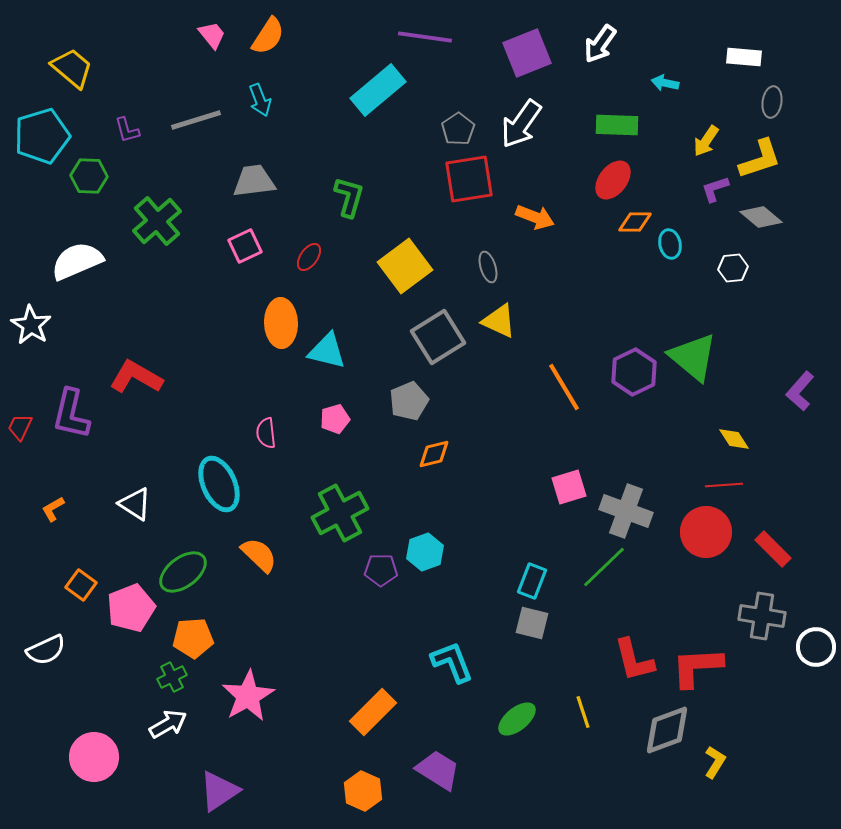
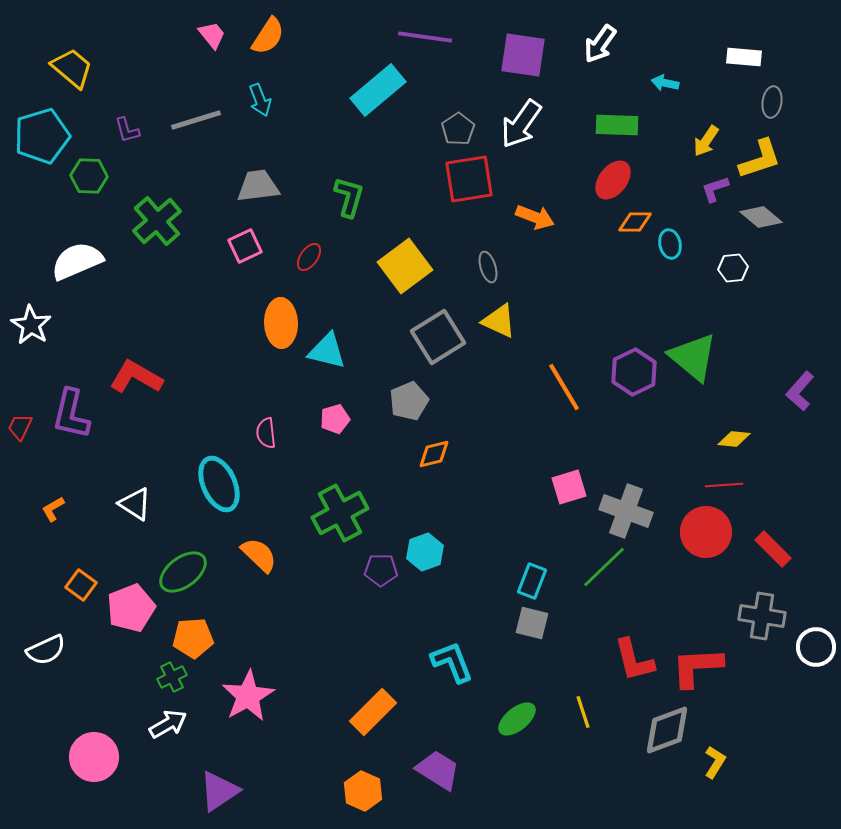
purple square at (527, 53): moved 4 px left, 2 px down; rotated 30 degrees clockwise
gray trapezoid at (254, 181): moved 4 px right, 5 px down
yellow diamond at (734, 439): rotated 52 degrees counterclockwise
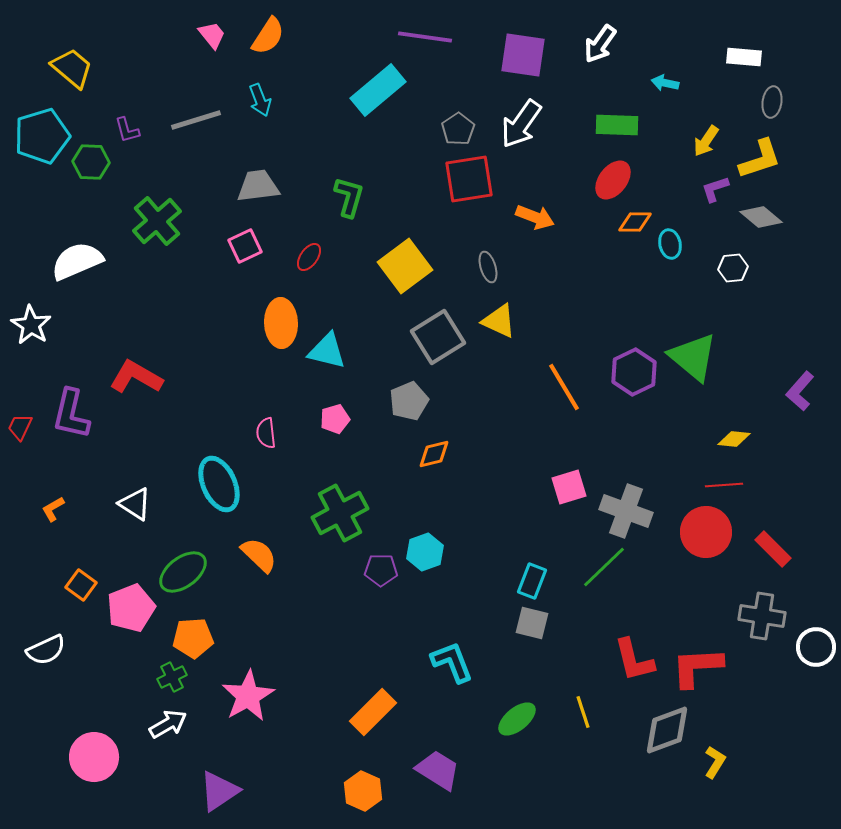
green hexagon at (89, 176): moved 2 px right, 14 px up
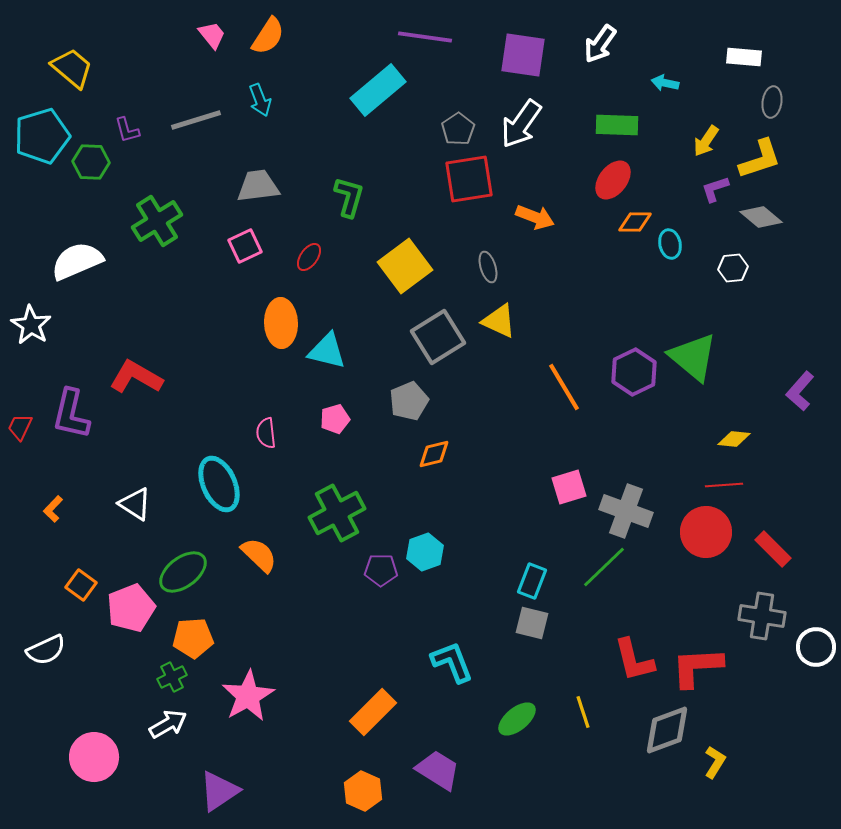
green cross at (157, 221): rotated 9 degrees clockwise
orange L-shape at (53, 509): rotated 16 degrees counterclockwise
green cross at (340, 513): moved 3 px left
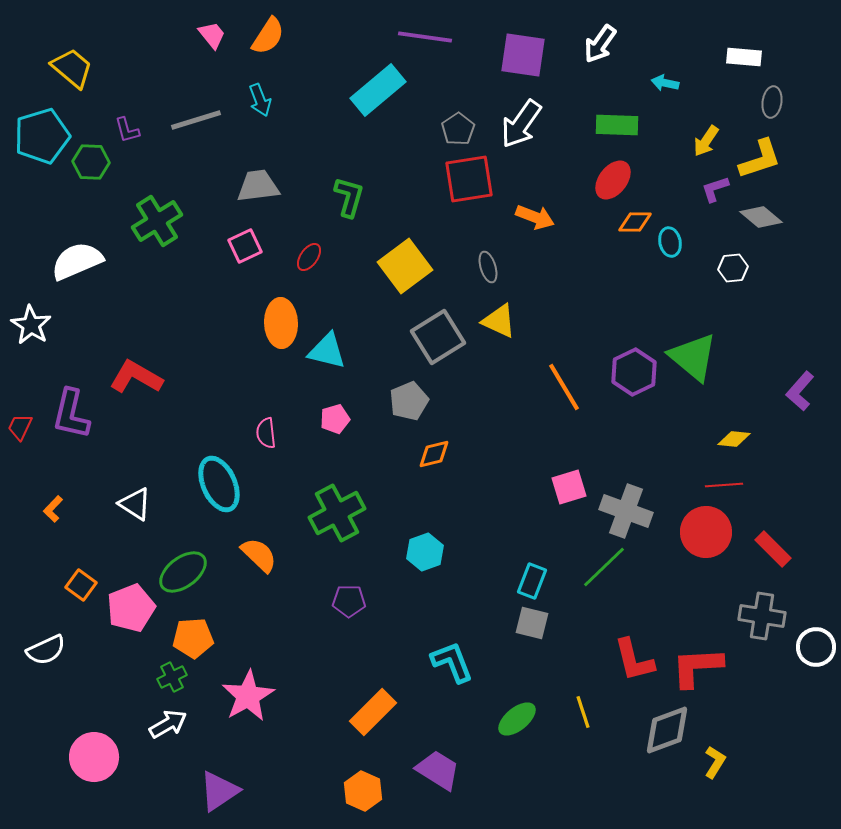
cyan ellipse at (670, 244): moved 2 px up
purple pentagon at (381, 570): moved 32 px left, 31 px down
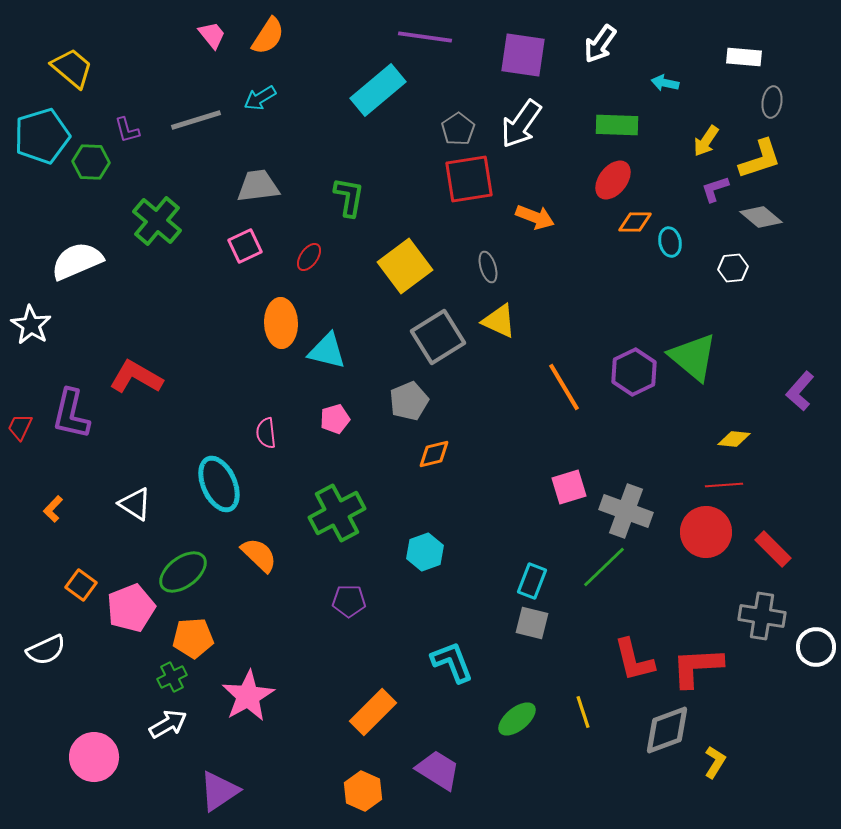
cyan arrow at (260, 100): moved 2 px up; rotated 80 degrees clockwise
green L-shape at (349, 197): rotated 6 degrees counterclockwise
green cross at (157, 221): rotated 18 degrees counterclockwise
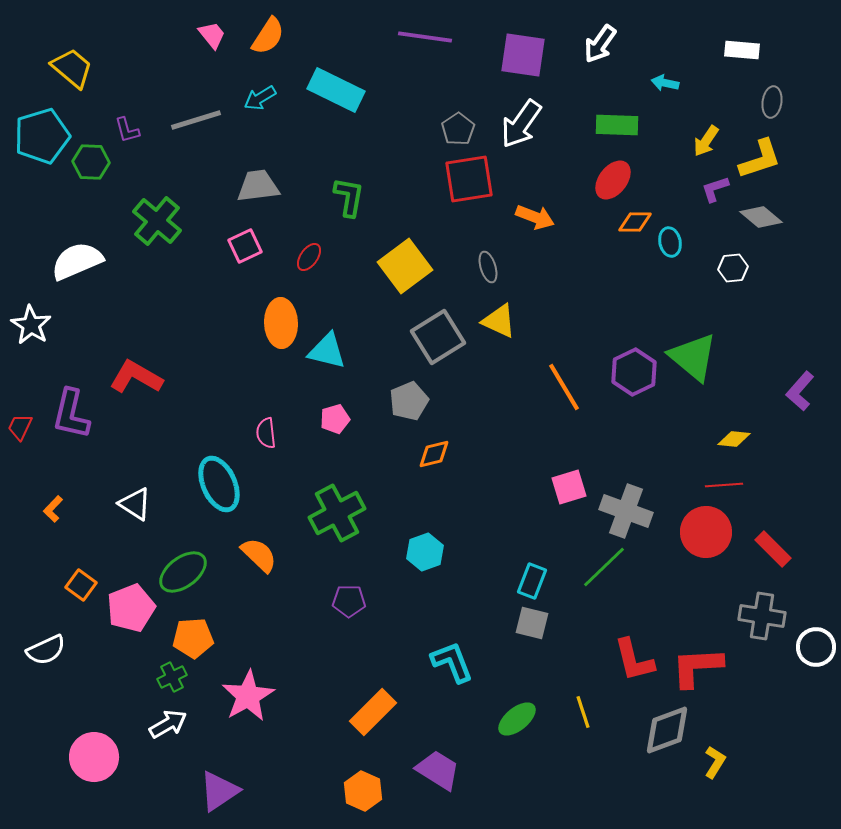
white rectangle at (744, 57): moved 2 px left, 7 px up
cyan rectangle at (378, 90): moved 42 px left; rotated 66 degrees clockwise
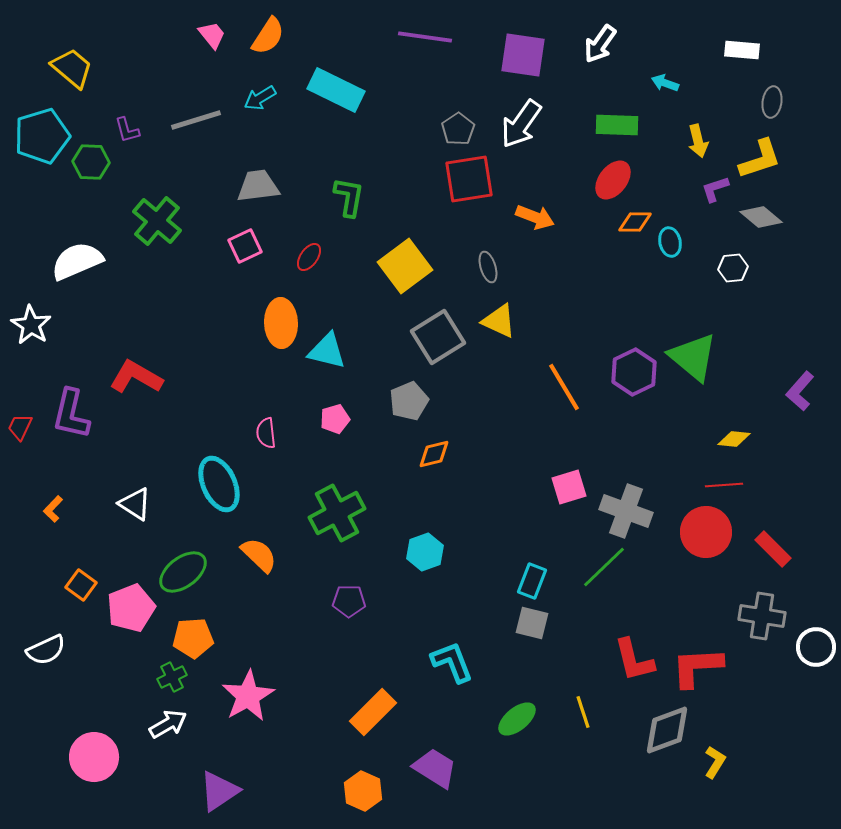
cyan arrow at (665, 83): rotated 8 degrees clockwise
yellow arrow at (706, 141): moved 8 px left; rotated 48 degrees counterclockwise
purple trapezoid at (438, 770): moved 3 px left, 2 px up
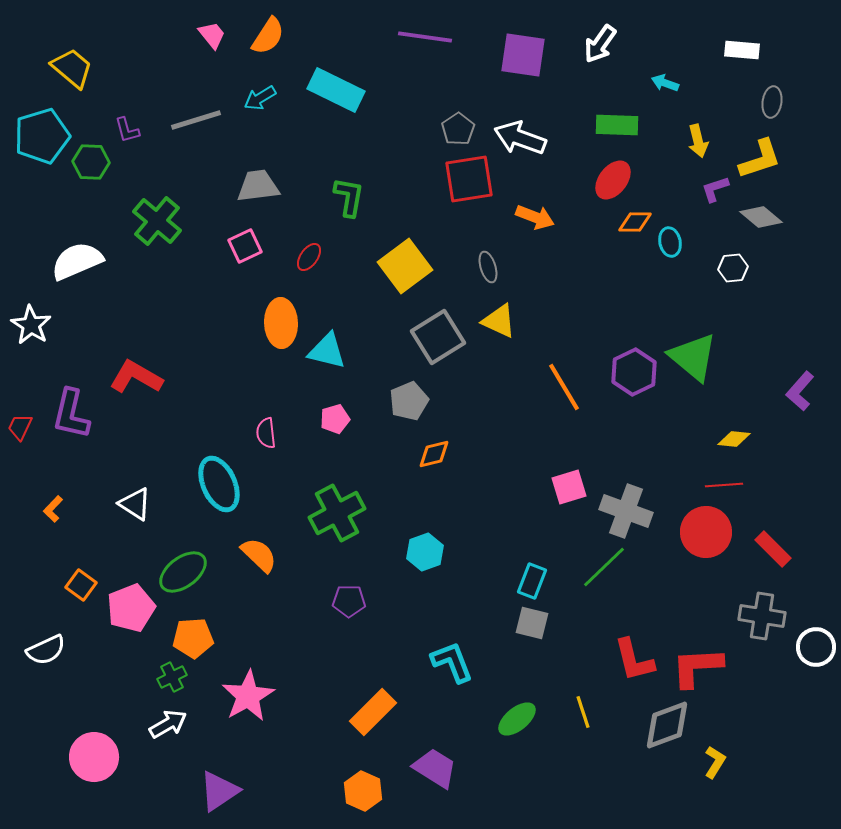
white arrow at (521, 124): moved 1 px left, 14 px down; rotated 75 degrees clockwise
gray diamond at (667, 730): moved 5 px up
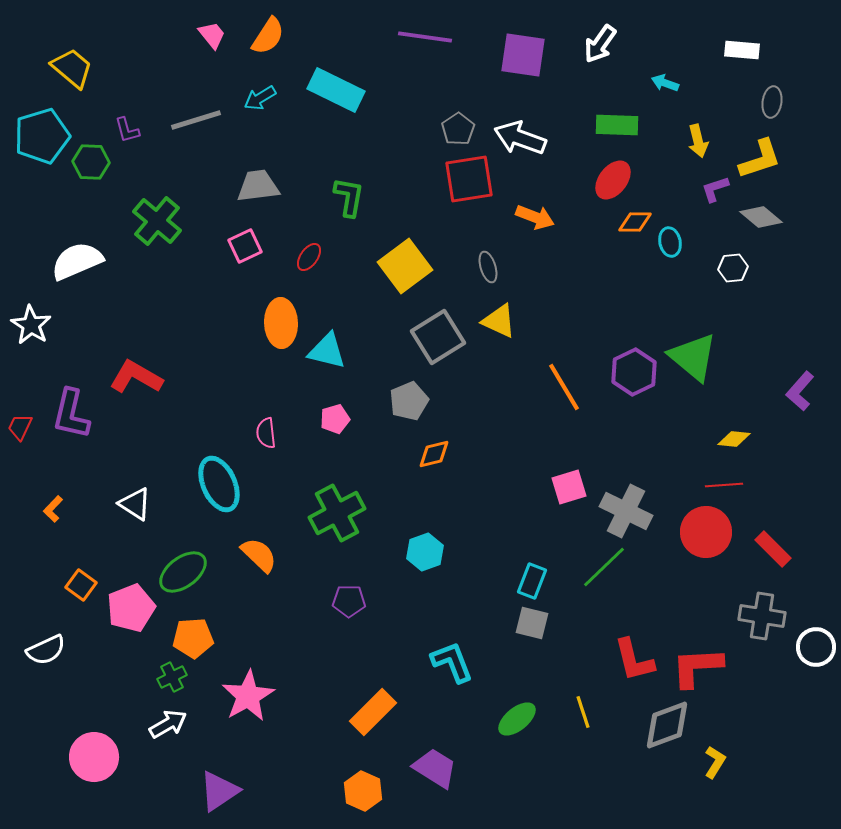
gray cross at (626, 511): rotated 6 degrees clockwise
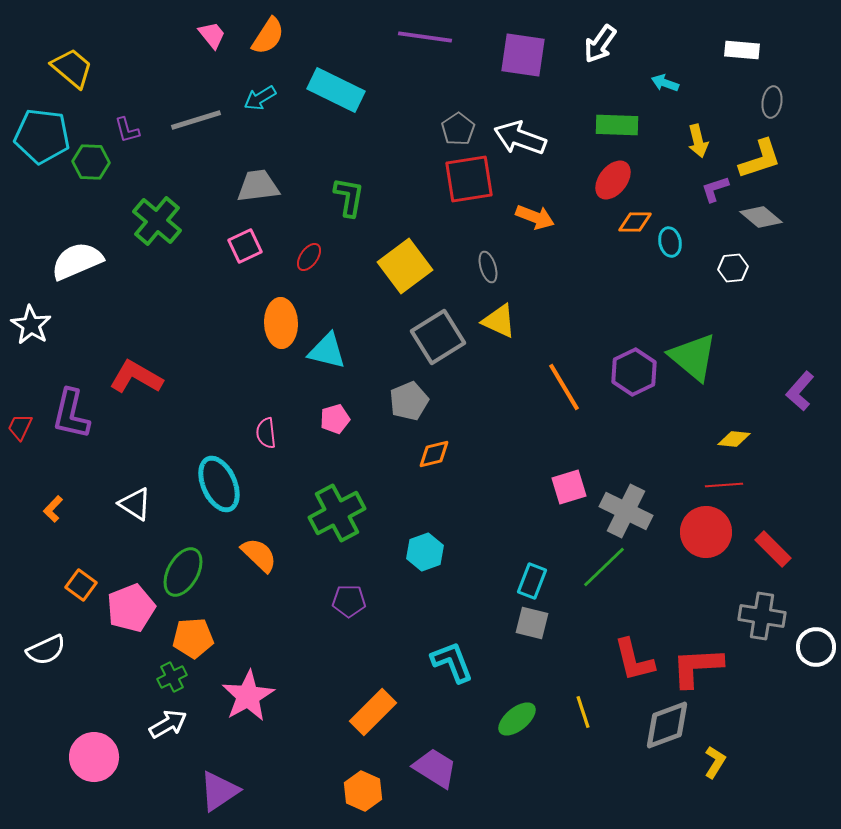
cyan pentagon at (42, 136): rotated 24 degrees clockwise
green ellipse at (183, 572): rotated 24 degrees counterclockwise
